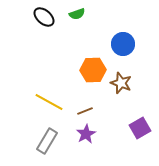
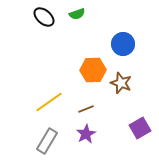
yellow line: rotated 64 degrees counterclockwise
brown line: moved 1 px right, 2 px up
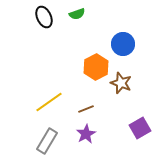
black ellipse: rotated 25 degrees clockwise
orange hexagon: moved 3 px right, 3 px up; rotated 25 degrees counterclockwise
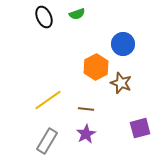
yellow line: moved 1 px left, 2 px up
brown line: rotated 28 degrees clockwise
purple square: rotated 15 degrees clockwise
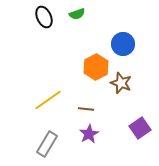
purple square: rotated 20 degrees counterclockwise
purple star: moved 3 px right
gray rectangle: moved 3 px down
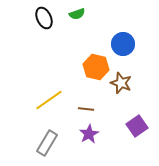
black ellipse: moved 1 px down
orange hexagon: rotated 20 degrees counterclockwise
yellow line: moved 1 px right
purple square: moved 3 px left, 2 px up
gray rectangle: moved 1 px up
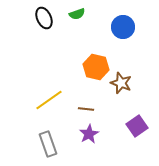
blue circle: moved 17 px up
gray rectangle: moved 1 px right, 1 px down; rotated 50 degrees counterclockwise
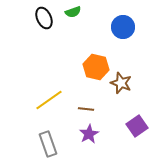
green semicircle: moved 4 px left, 2 px up
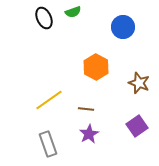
orange hexagon: rotated 15 degrees clockwise
brown star: moved 18 px right
